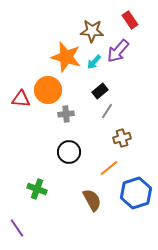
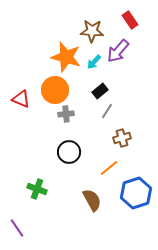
orange circle: moved 7 px right
red triangle: rotated 18 degrees clockwise
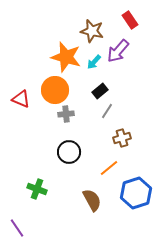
brown star: rotated 10 degrees clockwise
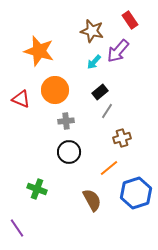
orange star: moved 27 px left, 6 px up
black rectangle: moved 1 px down
gray cross: moved 7 px down
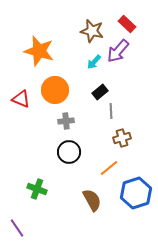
red rectangle: moved 3 px left, 4 px down; rotated 12 degrees counterclockwise
gray line: moved 4 px right; rotated 35 degrees counterclockwise
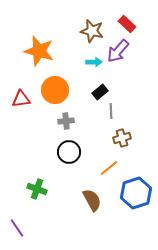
cyan arrow: rotated 133 degrees counterclockwise
red triangle: rotated 30 degrees counterclockwise
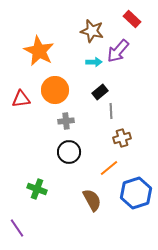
red rectangle: moved 5 px right, 5 px up
orange star: rotated 12 degrees clockwise
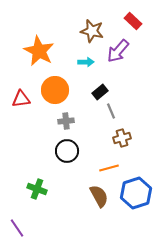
red rectangle: moved 1 px right, 2 px down
cyan arrow: moved 8 px left
gray line: rotated 21 degrees counterclockwise
black circle: moved 2 px left, 1 px up
orange line: rotated 24 degrees clockwise
brown semicircle: moved 7 px right, 4 px up
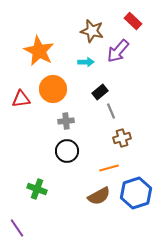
orange circle: moved 2 px left, 1 px up
brown semicircle: rotated 90 degrees clockwise
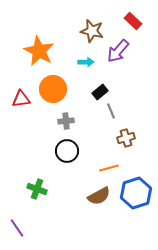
brown cross: moved 4 px right
